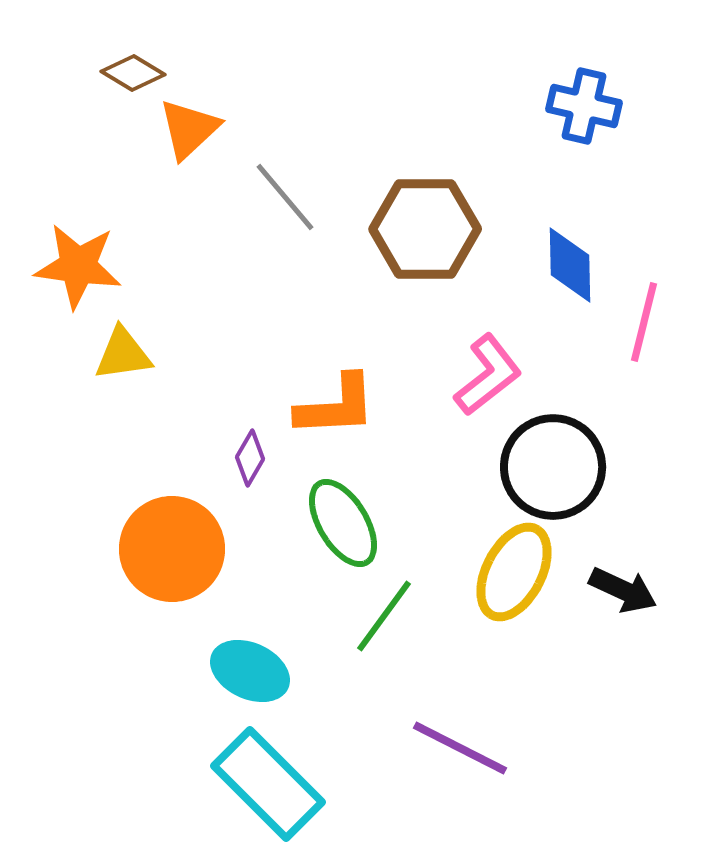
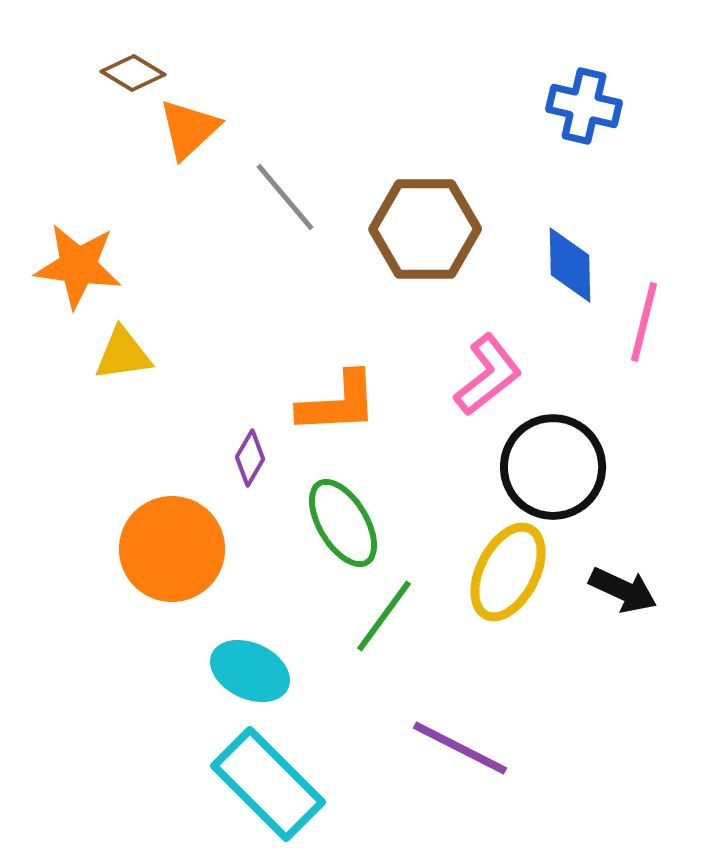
orange L-shape: moved 2 px right, 3 px up
yellow ellipse: moved 6 px left
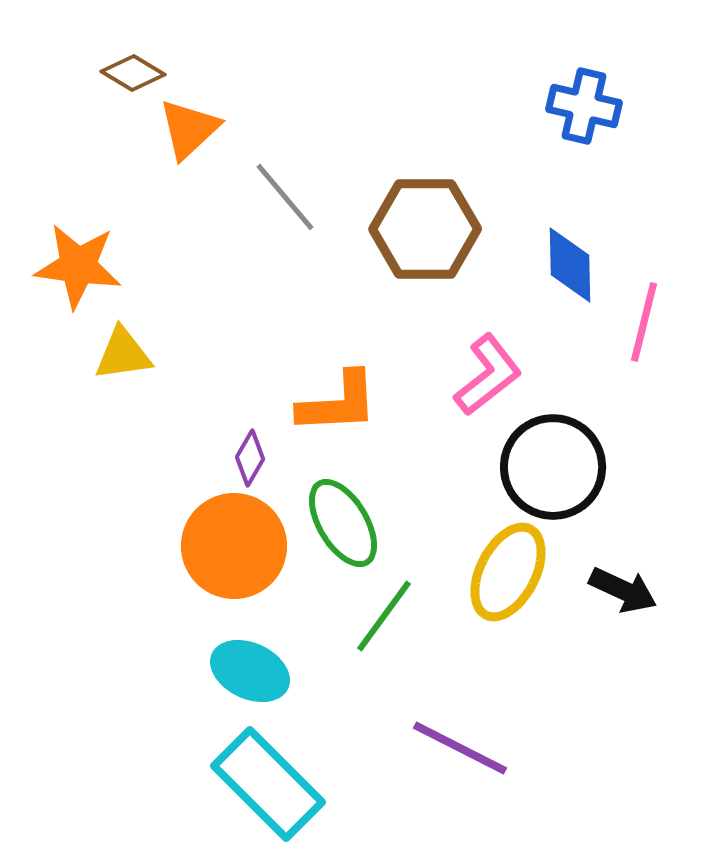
orange circle: moved 62 px right, 3 px up
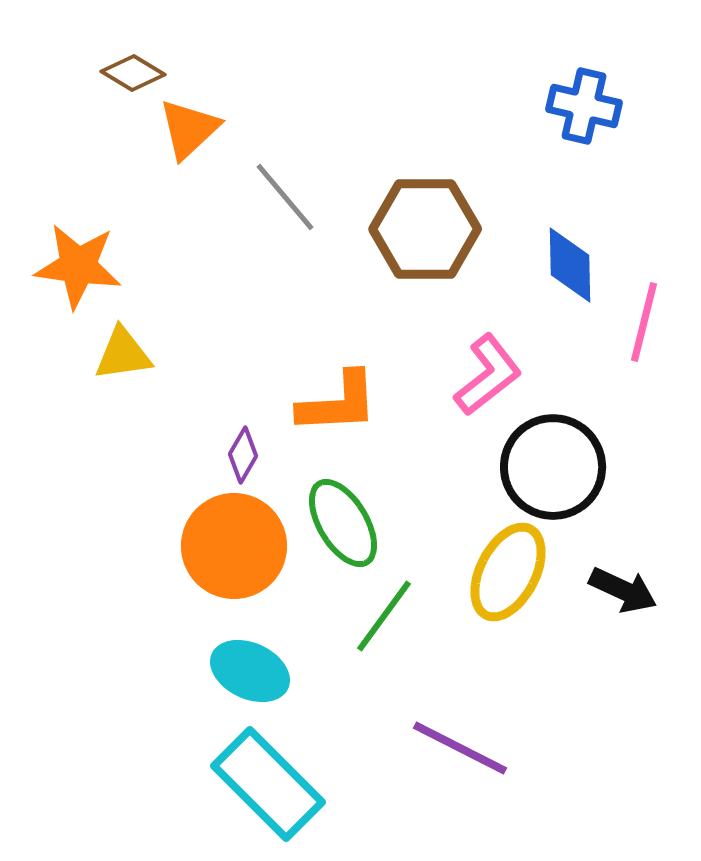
purple diamond: moved 7 px left, 3 px up
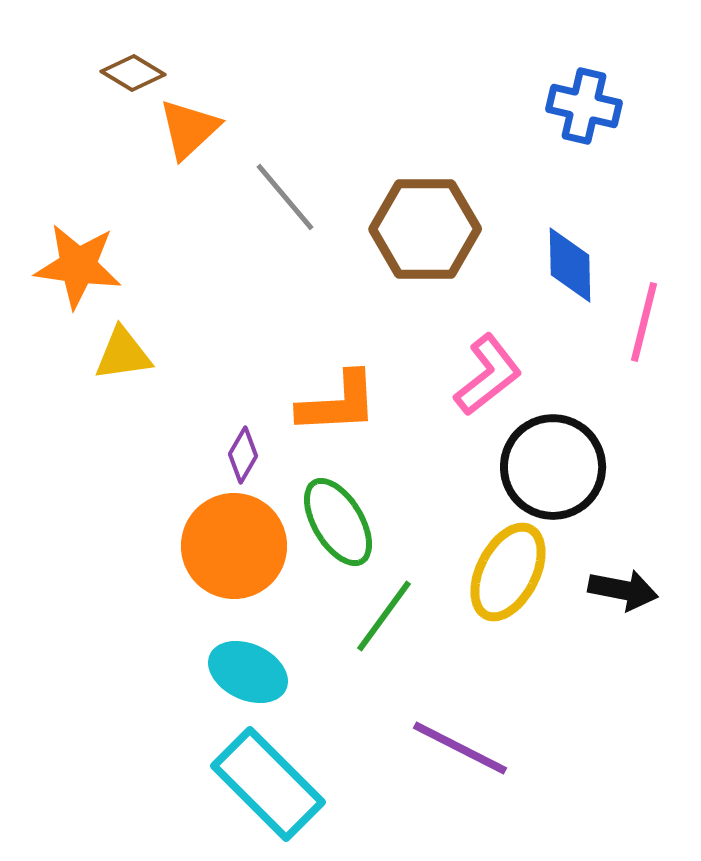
green ellipse: moved 5 px left, 1 px up
black arrow: rotated 14 degrees counterclockwise
cyan ellipse: moved 2 px left, 1 px down
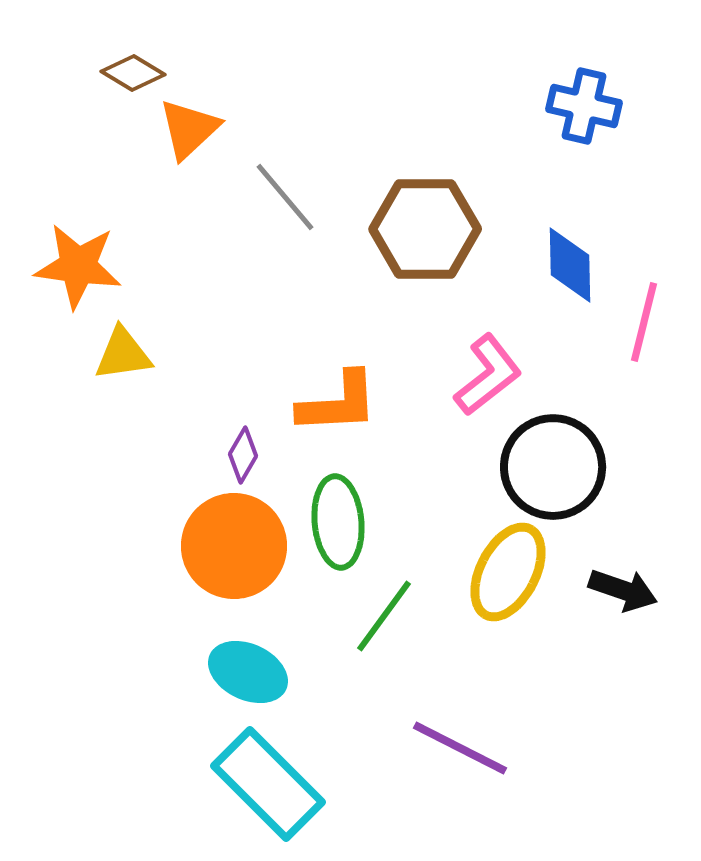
green ellipse: rotated 26 degrees clockwise
black arrow: rotated 8 degrees clockwise
